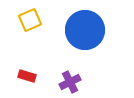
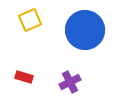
red rectangle: moved 3 px left, 1 px down
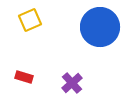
blue circle: moved 15 px right, 3 px up
purple cross: moved 2 px right, 1 px down; rotated 15 degrees counterclockwise
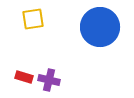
yellow square: moved 3 px right, 1 px up; rotated 15 degrees clockwise
purple cross: moved 23 px left, 3 px up; rotated 35 degrees counterclockwise
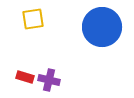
blue circle: moved 2 px right
red rectangle: moved 1 px right
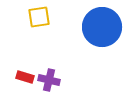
yellow square: moved 6 px right, 2 px up
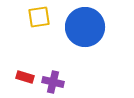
blue circle: moved 17 px left
purple cross: moved 4 px right, 2 px down
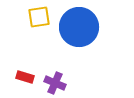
blue circle: moved 6 px left
purple cross: moved 2 px right, 1 px down; rotated 10 degrees clockwise
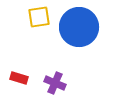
red rectangle: moved 6 px left, 1 px down
